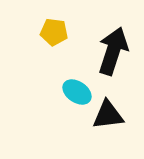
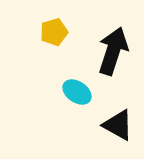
yellow pentagon: rotated 24 degrees counterclockwise
black triangle: moved 10 px right, 10 px down; rotated 36 degrees clockwise
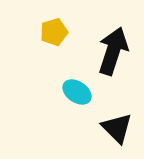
black triangle: moved 1 px left, 3 px down; rotated 16 degrees clockwise
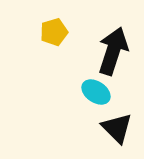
cyan ellipse: moved 19 px right
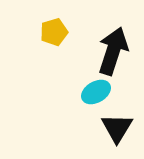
cyan ellipse: rotated 64 degrees counterclockwise
black triangle: rotated 16 degrees clockwise
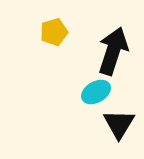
black triangle: moved 2 px right, 4 px up
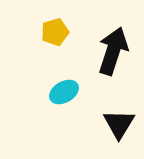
yellow pentagon: moved 1 px right
cyan ellipse: moved 32 px left
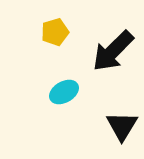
black arrow: rotated 153 degrees counterclockwise
black triangle: moved 3 px right, 2 px down
